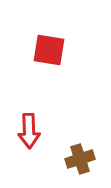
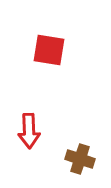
brown cross: rotated 36 degrees clockwise
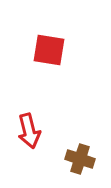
red arrow: rotated 12 degrees counterclockwise
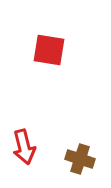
red arrow: moved 5 px left, 16 px down
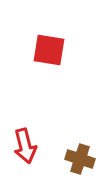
red arrow: moved 1 px right, 1 px up
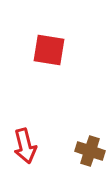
brown cross: moved 10 px right, 8 px up
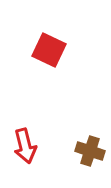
red square: rotated 16 degrees clockwise
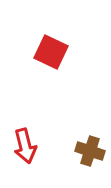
red square: moved 2 px right, 2 px down
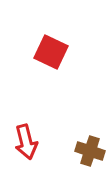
red arrow: moved 1 px right, 4 px up
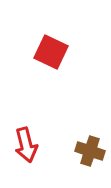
red arrow: moved 3 px down
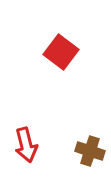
red square: moved 10 px right; rotated 12 degrees clockwise
